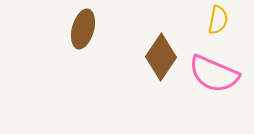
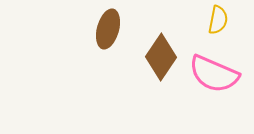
brown ellipse: moved 25 px right
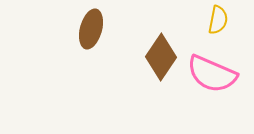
brown ellipse: moved 17 px left
pink semicircle: moved 2 px left
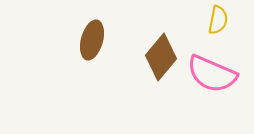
brown ellipse: moved 1 px right, 11 px down
brown diamond: rotated 6 degrees clockwise
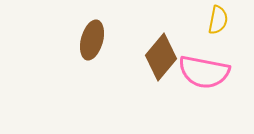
pink semicircle: moved 8 px left, 2 px up; rotated 12 degrees counterclockwise
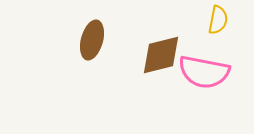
brown diamond: moved 2 px up; rotated 36 degrees clockwise
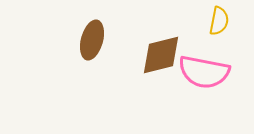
yellow semicircle: moved 1 px right, 1 px down
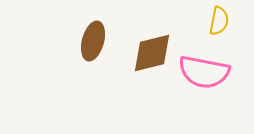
brown ellipse: moved 1 px right, 1 px down
brown diamond: moved 9 px left, 2 px up
